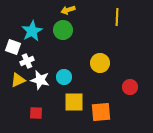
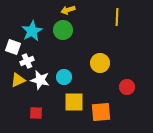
red circle: moved 3 px left
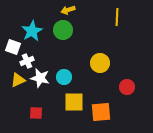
white star: moved 2 px up
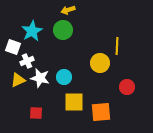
yellow line: moved 29 px down
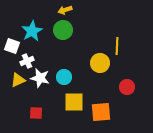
yellow arrow: moved 3 px left
white square: moved 1 px left, 1 px up
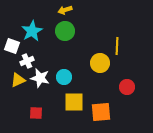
green circle: moved 2 px right, 1 px down
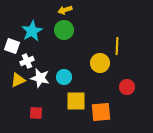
green circle: moved 1 px left, 1 px up
yellow square: moved 2 px right, 1 px up
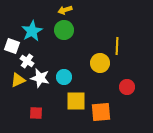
white cross: rotated 32 degrees counterclockwise
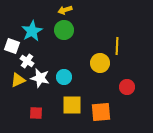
yellow square: moved 4 px left, 4 px down
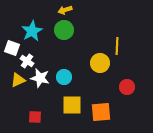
white square: moved 2 px down
red square: moved 1 px left, 4 px down
